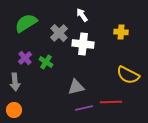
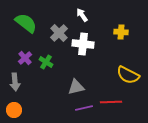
green semicircle: rotated 70 degrees clockwise
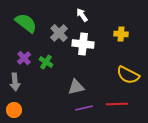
yellow cross: moved 2 px down
purple cross: moved 1 px left
red line: moved 6 px right, 2 px down
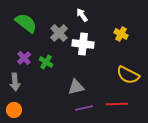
yellow cross: rotated 24 degrees clockwise
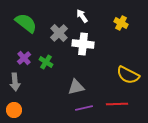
white arrow: moved 1 px down
yellow cross: moved 11 px up
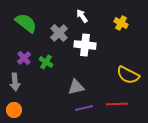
white cross: moved 2 px right, 1 px down
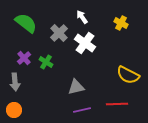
white arrow: moved 1 px down
white cross: moved 2 px up; rotated 30 degrees clockwise
purple line: moved 2 px left, 2 px down
